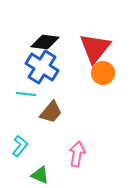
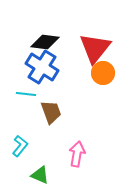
brown trapezoid: rotated 60 degrees counterclockwise
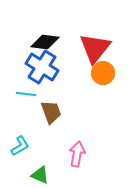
cyan L-shape: rotated 20 degrees clockwise
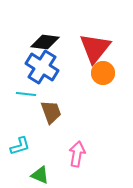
cyan L-shape: rotated 15 degrees clockwise
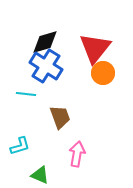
black diamond: rotated 24 degrees counterclockwise
blue cross: moved 4 px right, 1 px up
brown trapezoid: moved 9 px right, 5 px down
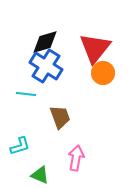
pink arrow: moved 1 px left, 4 px down
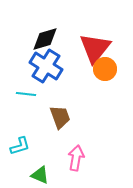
black diamond: moved 3 px up
orange circle: moved 2 px right, 4 px up
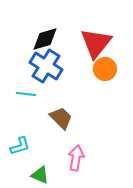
red triangle: moved 1 px right, 5 px up
brown trapezoid: moved 1 px right, 1 px down; rotated 25 degrees counterclockwise
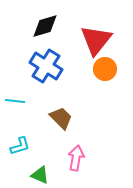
black diamond: moved 13 px up
red triangle: moved 3 px up
cyan line: moved 11 px left, 7 px down
